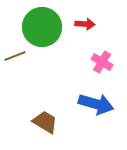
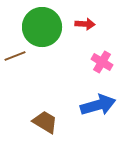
blue arrow: moved 2 px right, 1 px down; rotated 32 degrees counterclockwise
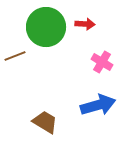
green circle: moved 4 px right
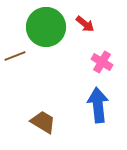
red arrow: rotated 36 degrees clockwise
blue arrow: rotated 80 degrees counterclockwise
brown trapezoid: moved 2 px left
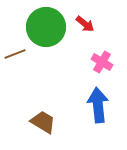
brown line: moved 2 px up
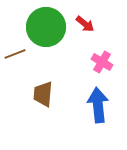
brown trapezoid: moved 28 px up; rotated 116 degrees counterclockwise
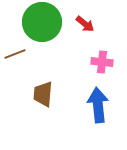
green circle: moved 4 px left, 5 px up
pink cross: rotated 25 degrees counterclockwise
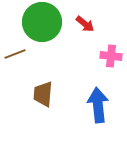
pink cross: moved 9 px right, 6 px up
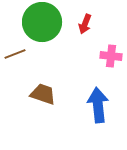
red arrow: rotated 72 degrees clockwise
brown trapezoid: rotated 104 degrees clockwise
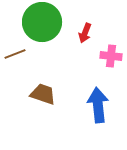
red arrow: moved 9 px down
